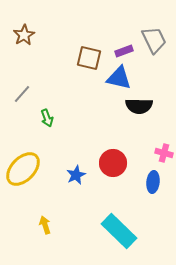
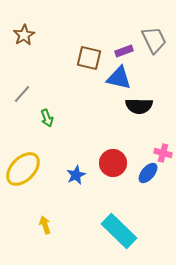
pink cross: moved 1 px left
blue ellipse: moved 5 px left, 9 px up; rotated 35 degrees clockwise
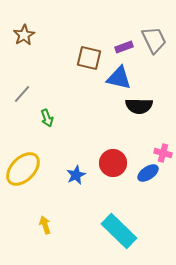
purple rectangle: moved 4 px up
blue ellipse: rotated 15 degrees clockwise
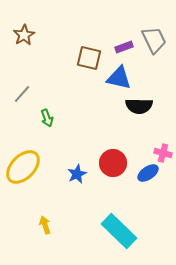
yellow ellipse: moved 2 px up
blue star: moved 1 px right, 1 px up
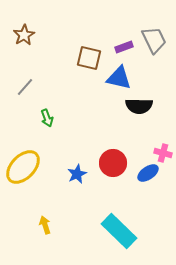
gray line: moved 3 px right, 7 px up
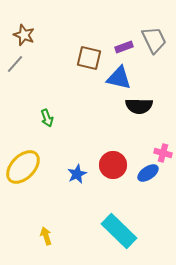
brown star: rotated 20 degrees counterclockwise
gray line: moved 10 px left, 23 px up
red circle: moved 2 px down
yellow arrow: moved 1 px right, 11 px down
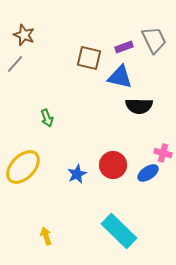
blue triangle: moved 1 px right, 1 px up
